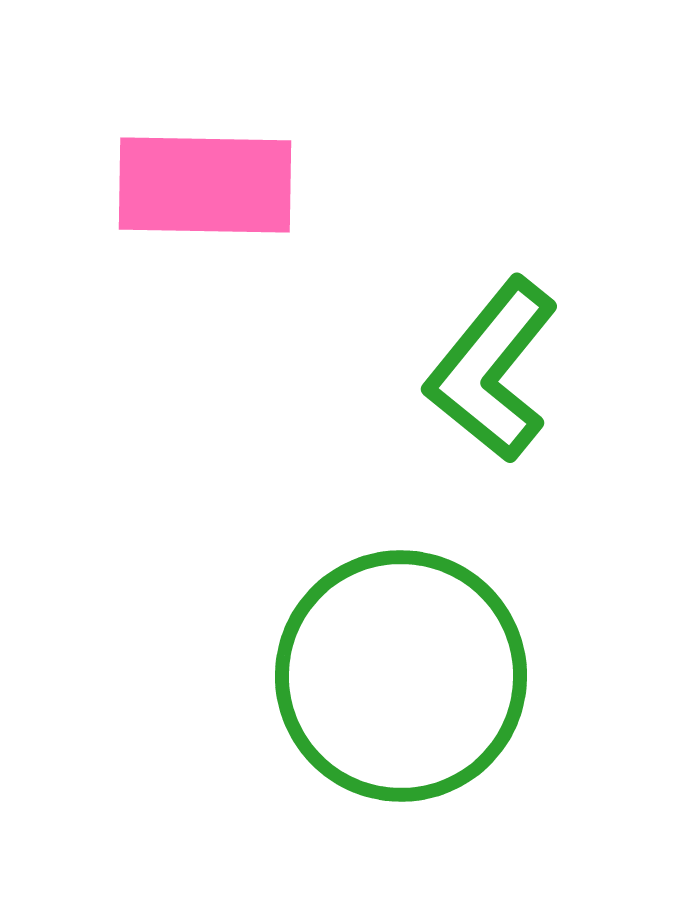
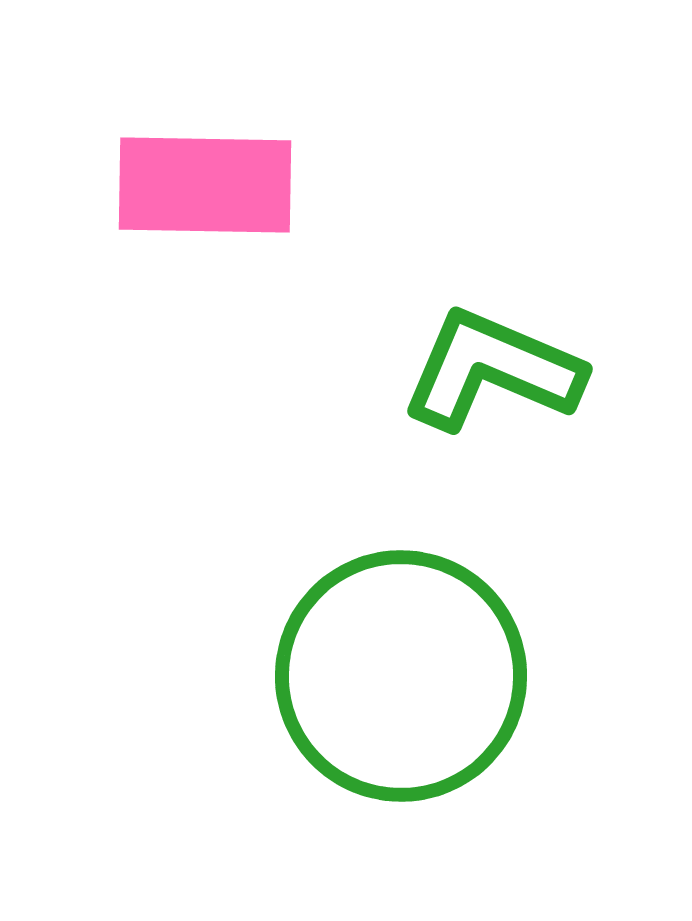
green L-shape: rotated 74 degrees clockwise
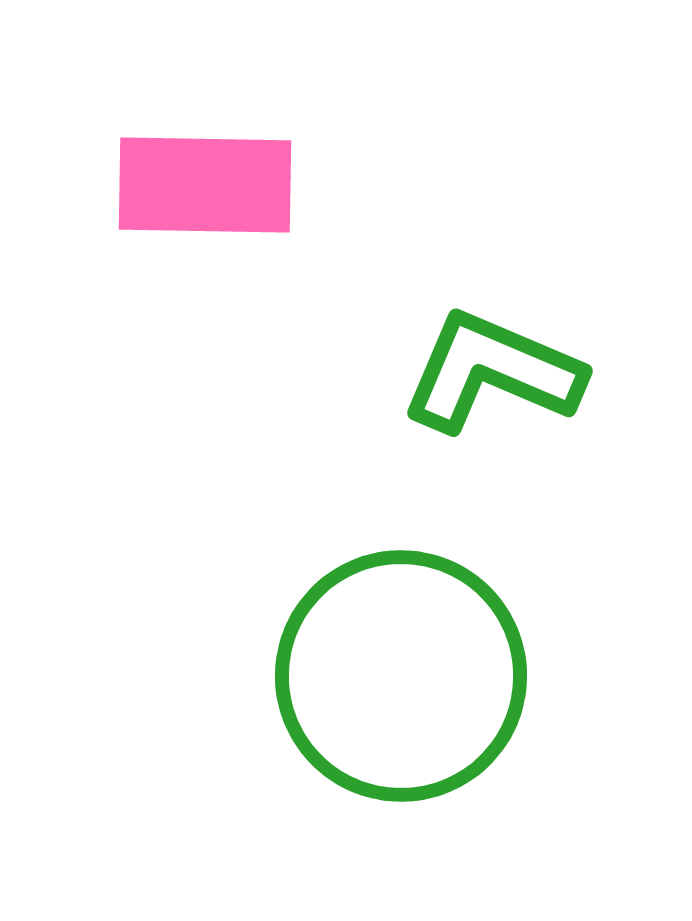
green L-shape: moved 2 px down
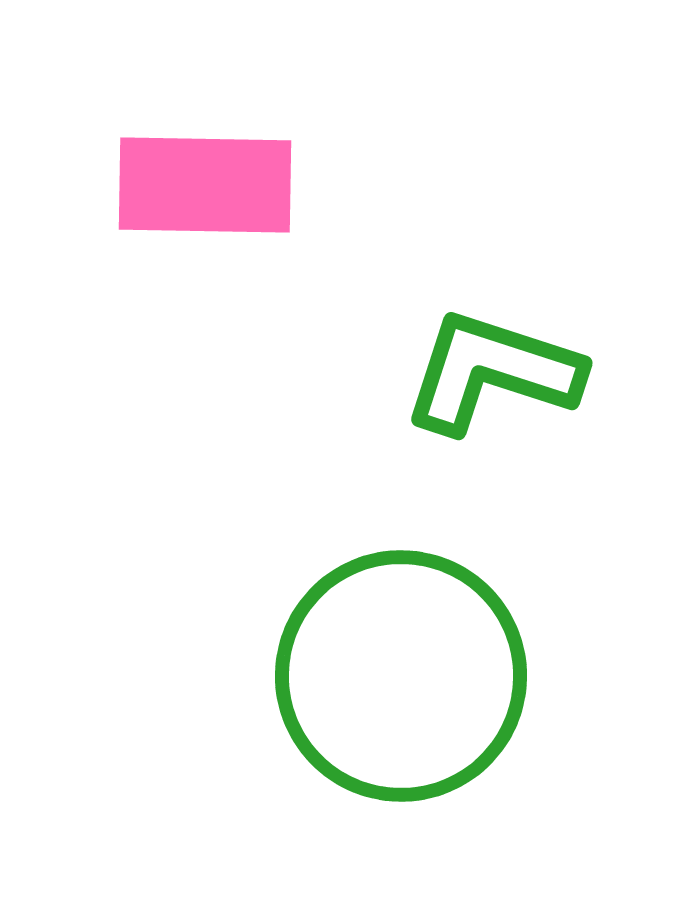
green L-shape: rotated 5 degrees counterclockwise
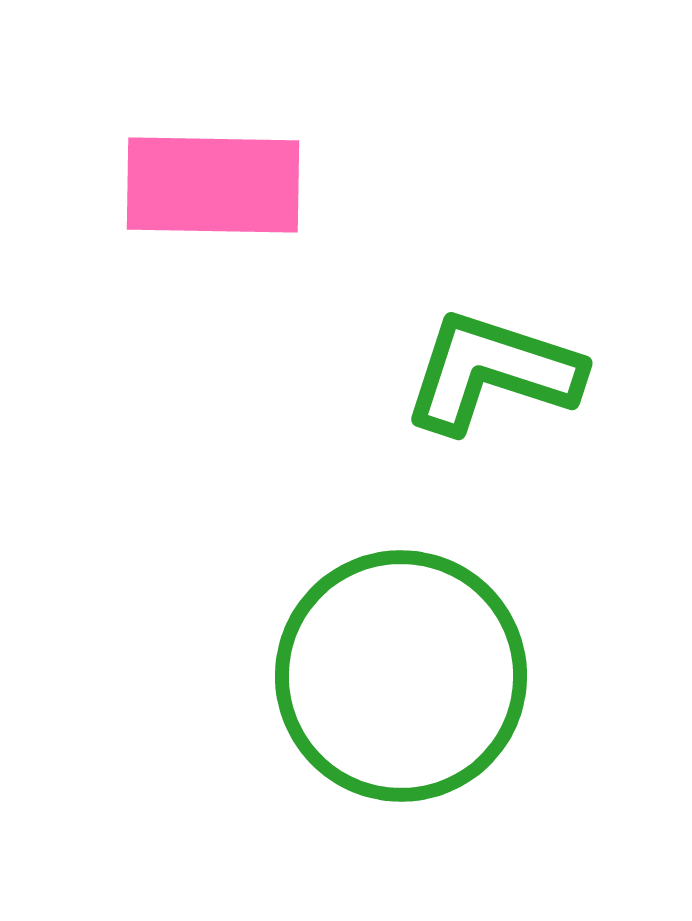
pink rectangle: moved 8 px right
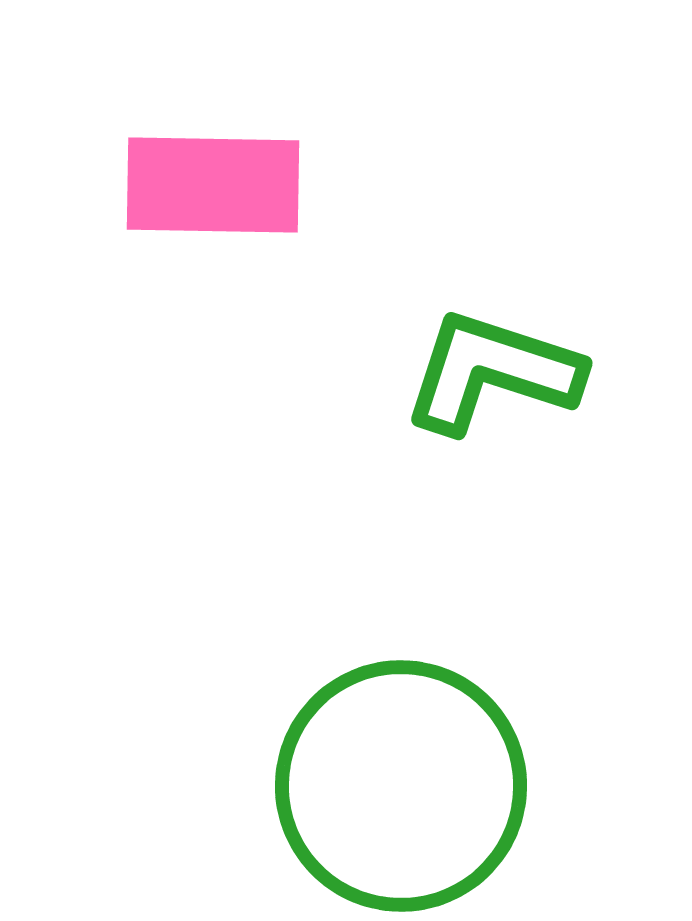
green circle: moved 110 px down
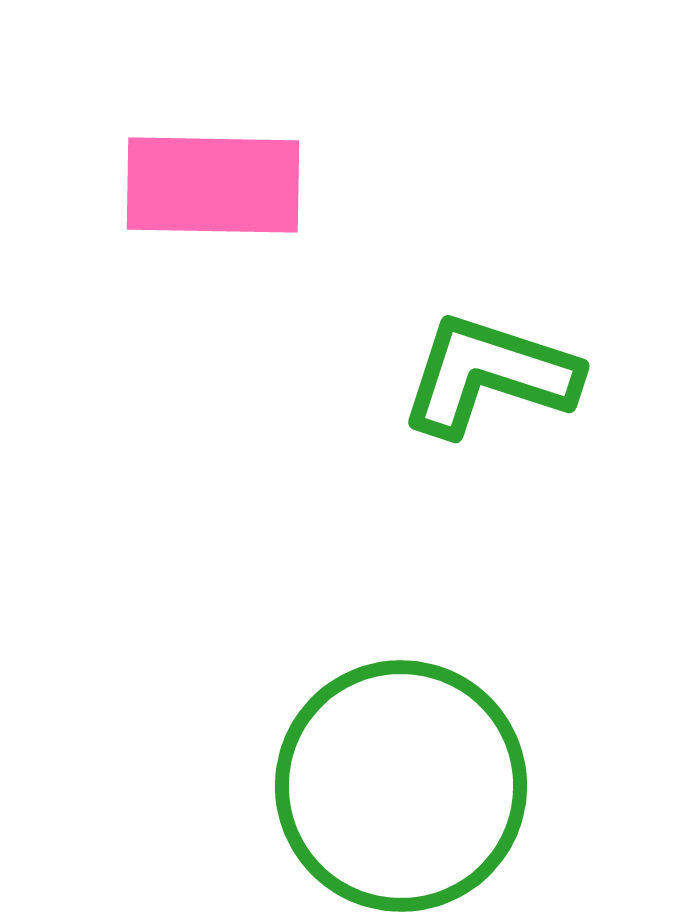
green L-shape: moved 3 px left, 3 px down
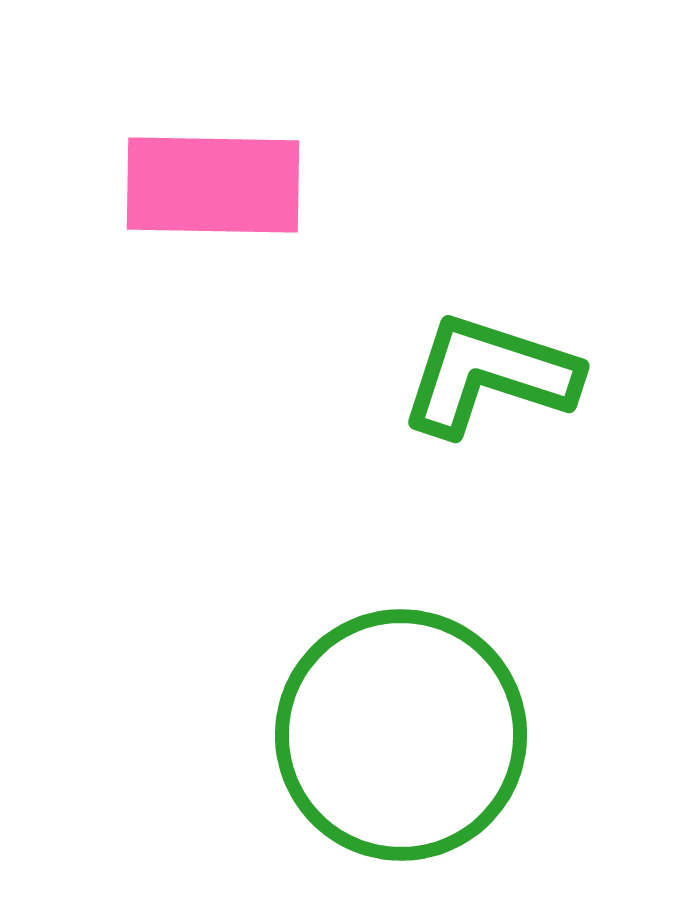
green circle: moved 51 px up
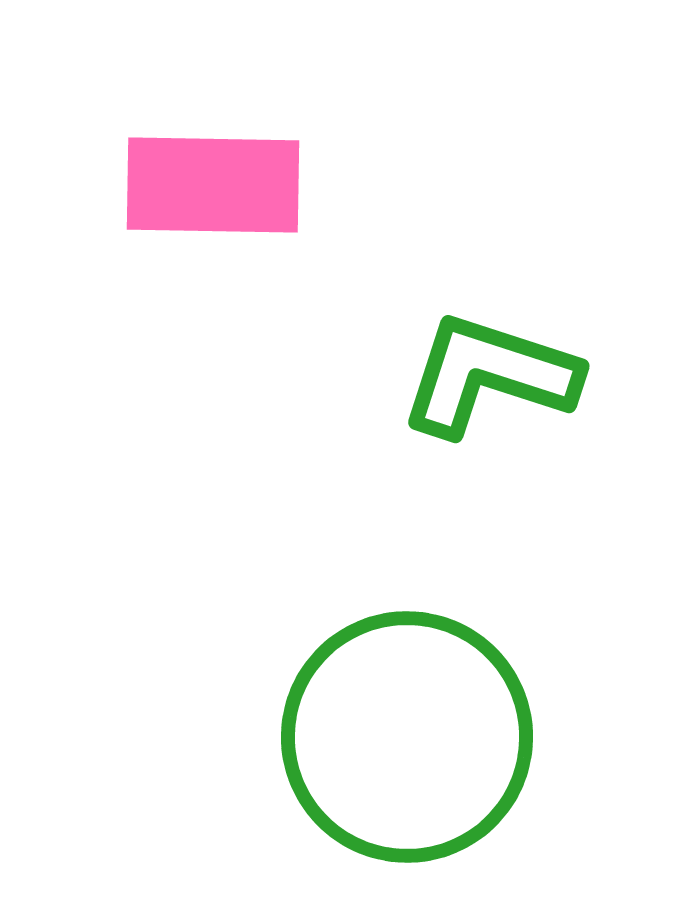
green circle: moved 6 px right, 2 px down
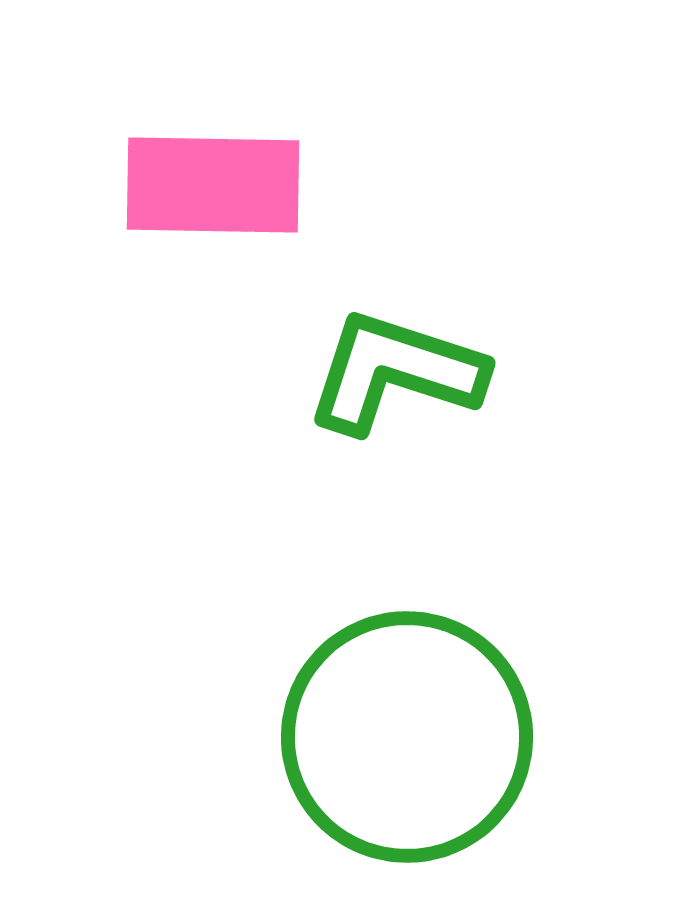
green L-shape: moved 94 px left, 3 px up
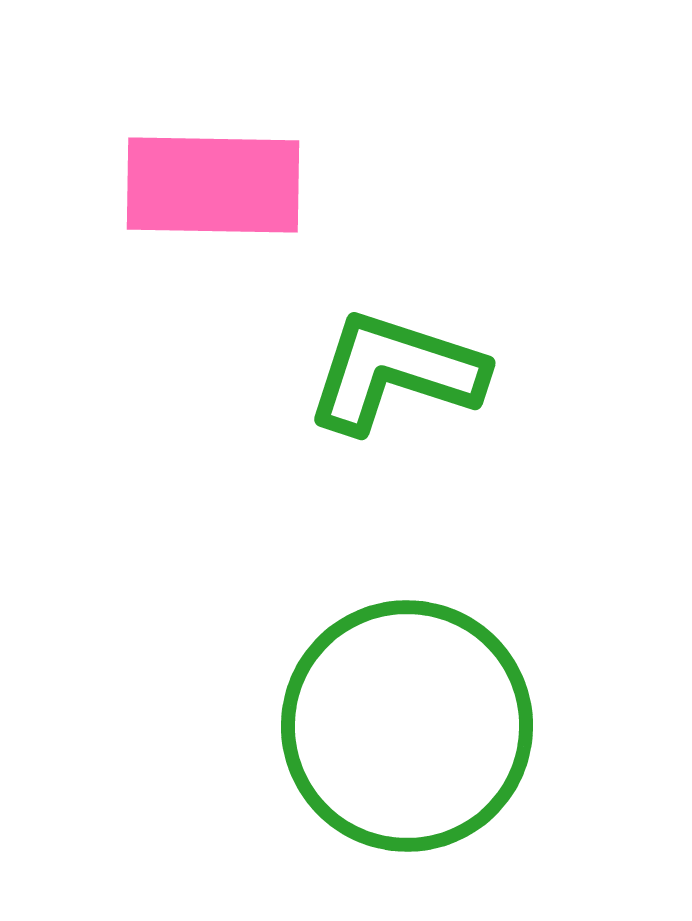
green circle: moved 11 px up
